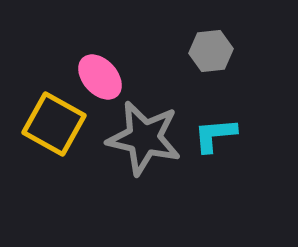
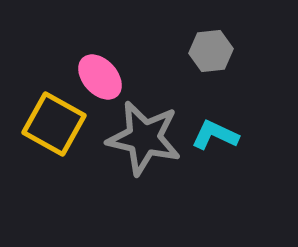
cyan L-shape: rotated 30 degrees clockwise
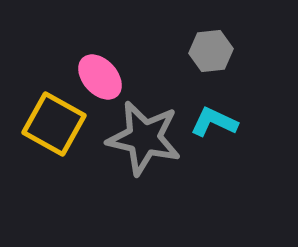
cyan L-shape: moved 1 px left, 13 px up
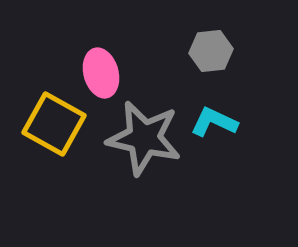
pink ellipse: moved 1 px right, 4 px up; rotated 27 degrees clockwise
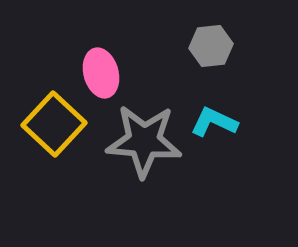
gray hexagon: moved 5 px up
yellow square: rotated 14 degrees clockwise
gray star: moved 3 px down; rotated 8 degrees counterclockwise
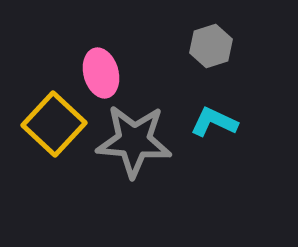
gray hexagon: rotated 12 degrees counterclockwise
gray star: moved 10 px left
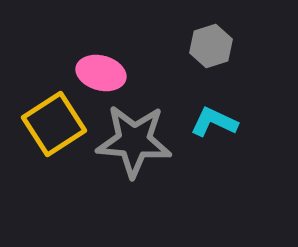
pink ellipse: rotated 60 degrees counterclockwise
yellow square: rotated 14 degrees clockwise
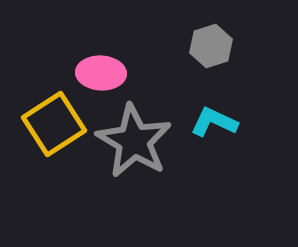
pink ellipse: rotated 12 degrees counterclockwise
gray star: rotated 26 degrees clockwise
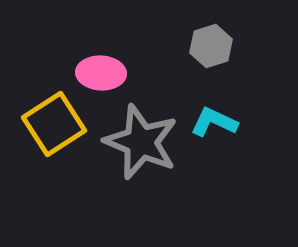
gray star: moved 7 px right, 1 px down; rotated 8 degrees counterclockwise
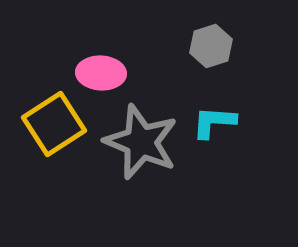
cyan L-shape: rotated 21 degrees counterclockwise
